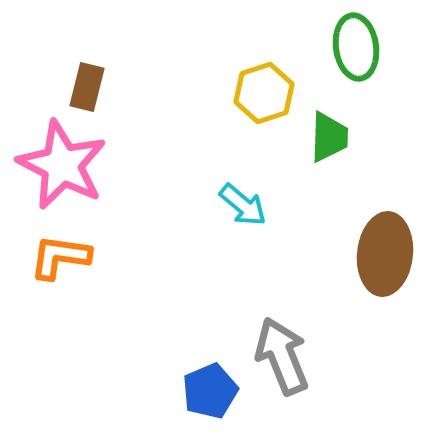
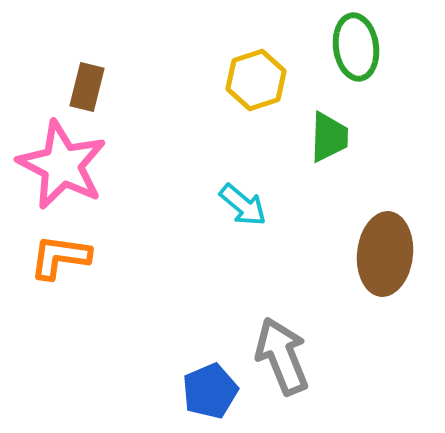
yellow hexagon: moved 8 px left, 13 px up
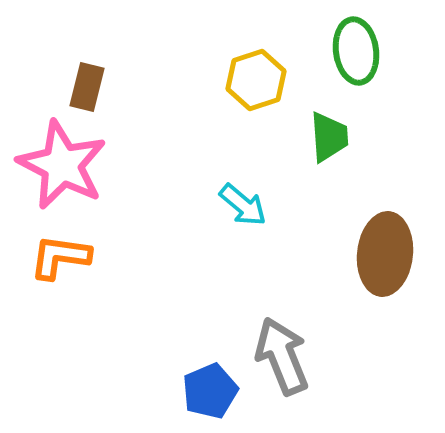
green ellipse: moved 4 px down
green trapezoid: rotated 6 degrees counterclockwise
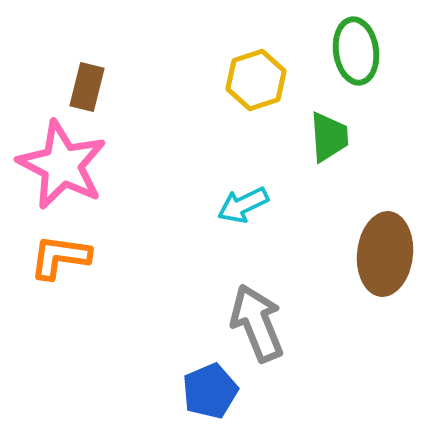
cyan arrow: rotated 114 degrees clockwise
gray arrow: moved 25 px left, 33 px up
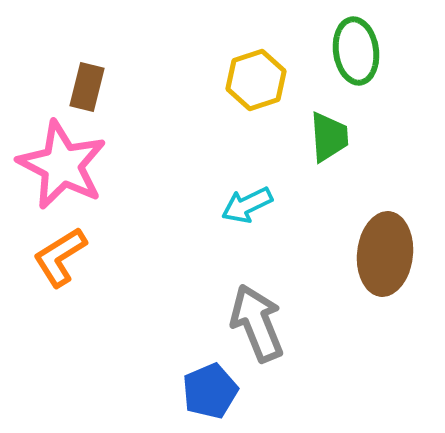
cyan arrow: moved 4 px right
orange L-shape: rotated 40 degrees counterclockwise
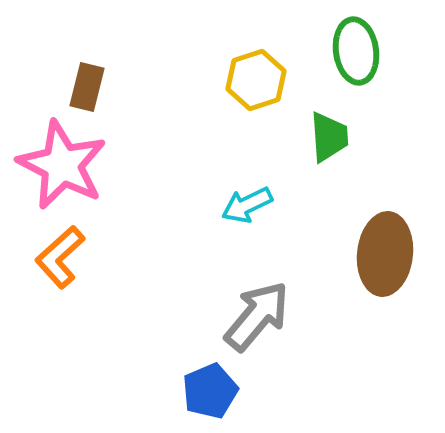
orange L-shape: rotated 10 degrees counterclockwise
gray arrow: moved 7 px up; rotated 62 degrees clockwise
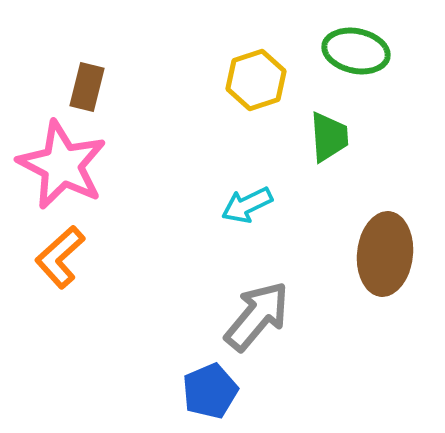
green ellipse: rotated 70 degrees counterclockwise
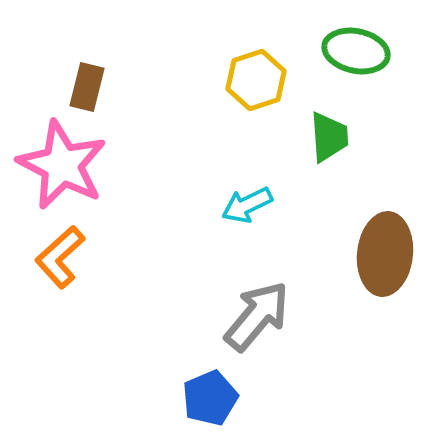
blue pentagon: moved 7 px down
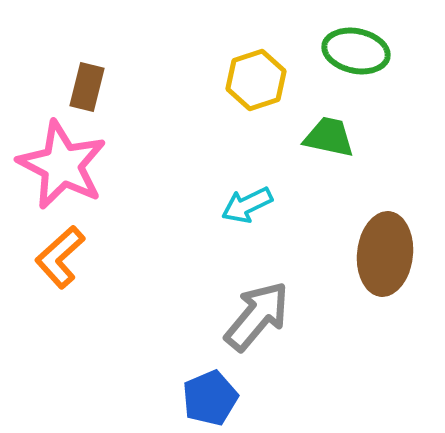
green trapezoid: rotated 74 degrees counterclockwise
